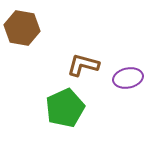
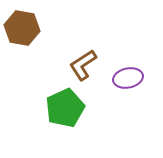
brown L-shape: rotated 48 degrees counterclockwise
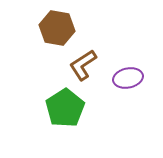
brown hexagon: moved 35 px right
green pentagon: rotated 9 degrees counterclockwise
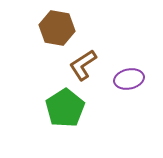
purple ellipse: moved 1 px right, 1 px down
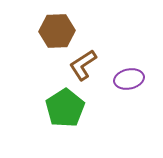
brown hexagon: moved 3 px down; rotated 12 degrees counterclockwise
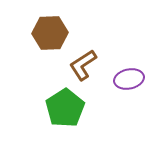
brown hexagon: moved 7 px left, 2 px down
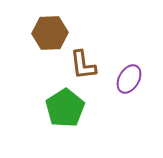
brown L-shape: rotated 64 degrees counterclockwise
purple ellipse: rotated 48 degrees counterclockwise
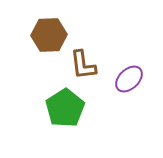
brown hexagon: moved 1 px left, 2 px down
purple ellipse: rotated 16 degrees clockwise
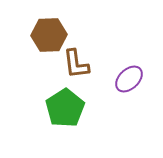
brown L-shape: moved 7 px left, 1 px up
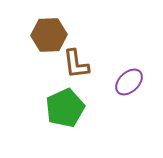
purple ellipse: moved 3 px down
green pentagon: rotated 9 degrees clockwise
